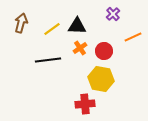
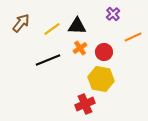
brown arrow: rotated 24 degrees clockwise
red circle: moved 1 px down
black line: rotated 15 degrees counterclockwise
red cross: rotated 18 degrees counterclockwise
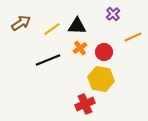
brown arrow: rotated 18 degrees clockwise
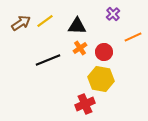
yellow line: moved 7 px left, 8 px up
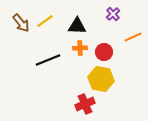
brown arrow: rotated 84 degrees clockwise
orange cross: rotated 32 degrees clockwise
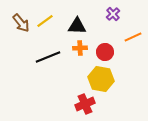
red circle: moved 1 px right
black line: moved 3 px up
